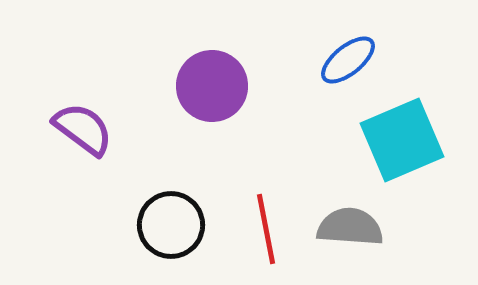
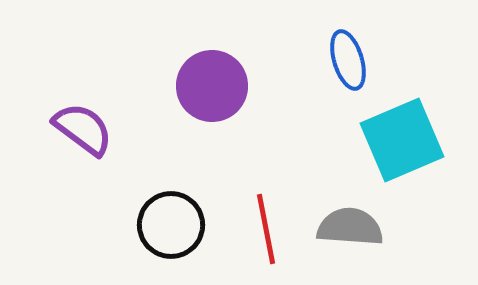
blue ellipse: rotated 68 degrees counterclockwise
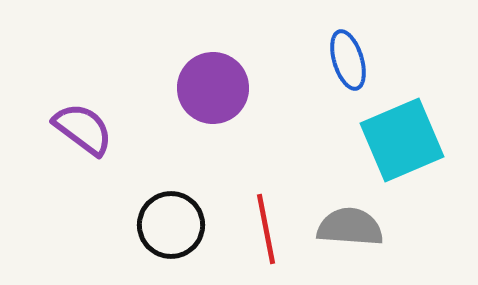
purple circle: moved 1 px right, 2 px down
